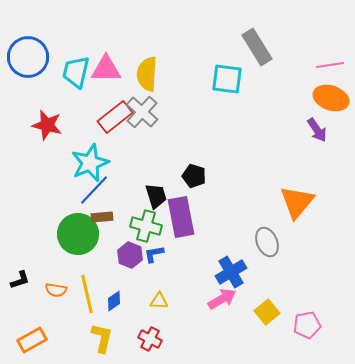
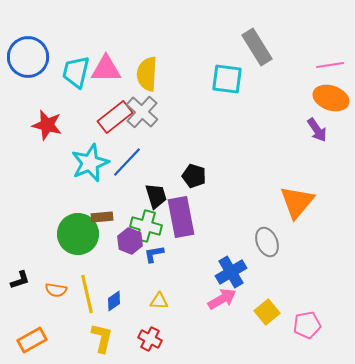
blue line: moved 33 px right, 28 px up
purple hexagon: moved 14 px up
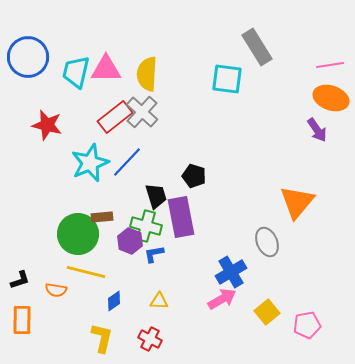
yellow line: moved 1 px left, 22 px up; rotated 63 degrees counterclockwise
orange rectangle: moved 10 px left, 20 px up; rotated 60 degrees counterclockwise
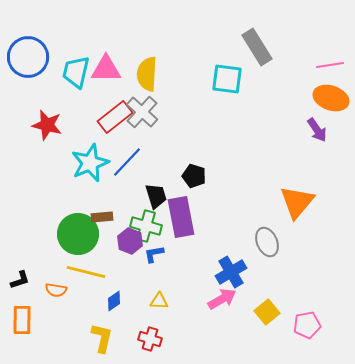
red cross: rotated 10 degrees counterclockwise
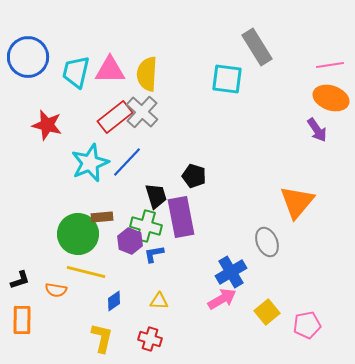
pink triangle: moved 4 px right, 1 px down
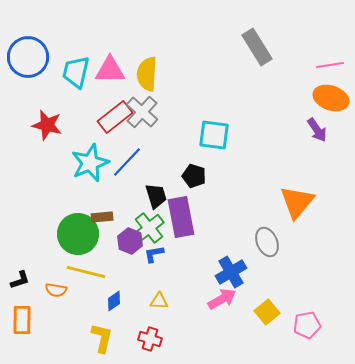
cyan square: moved 13 px left, 56 px down
green cross: moved 3 px right, 2 px down; rotated 36 degrees clockwise
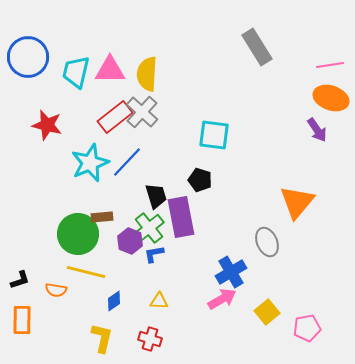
black pentagon: moved 6 px right, 4 px down
pink pentagon: moved 3 px down
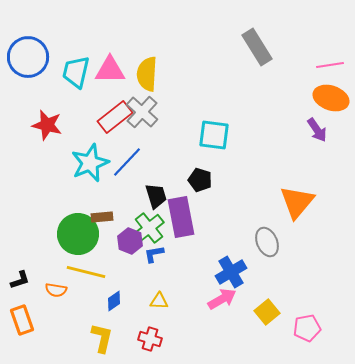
orange rectangle: rotated 20 degrees counterclockwise
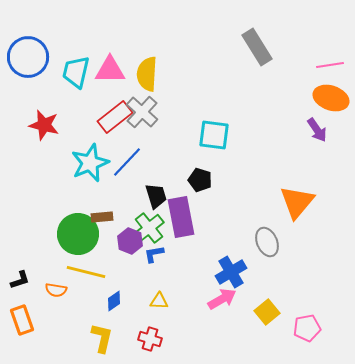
red star: moved 3 px left
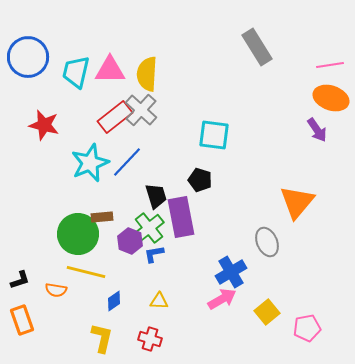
gray cross: moved 1 px left, 2 px up
